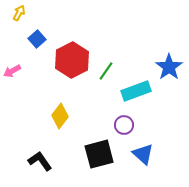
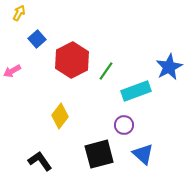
blue star: rotated 8 degrees clockwise
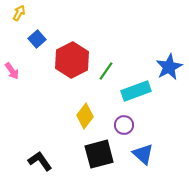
pink arrow: rotated 96 degrees counterclockwise
yellow diamond: moved 25 px right
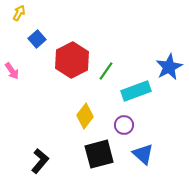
black L-shape: rotated 75 degrees clockwise
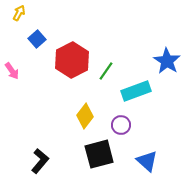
blue star: moved 2 px left, 6 px up; rotated 12 degrees counterclockwise
purple circle: moved 3 px left
blue triangle: moved 4 px right, 7 px down
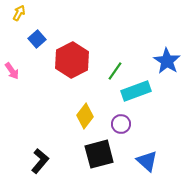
green line: moved 9 px right
purple circle: moved 1 px up
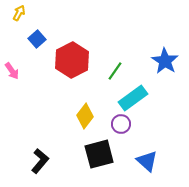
blue star: moved 2 px left
cyan rectangle: moved 3 px left, 7 px down; rotated 16 degrees counterclockwise
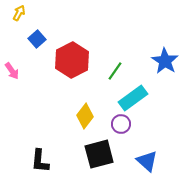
black L-shape: rotated 145 degrees clockwise
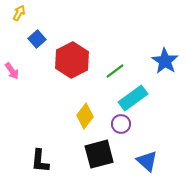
green line: rotated 18 degrees clockwise
